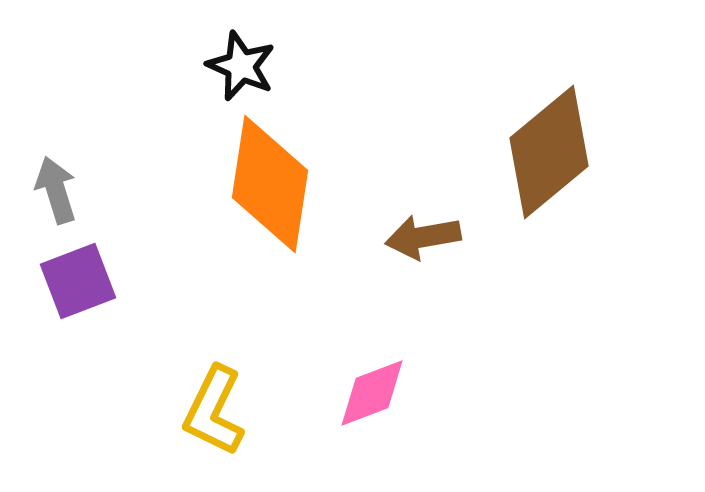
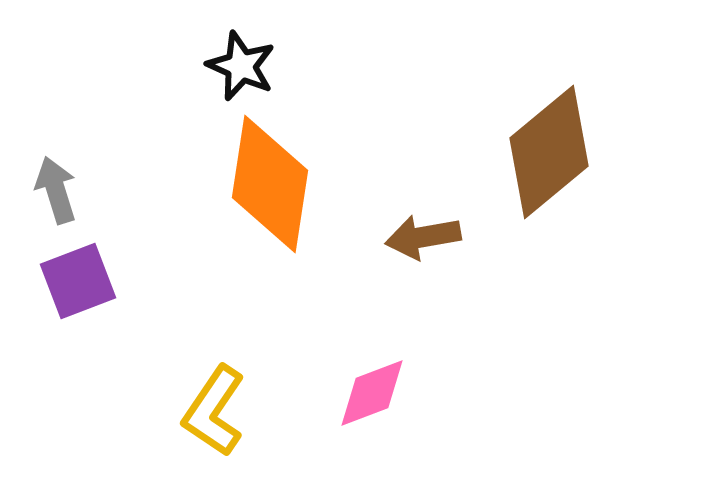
yellow L-shape: rotated 8 degrees clockwise
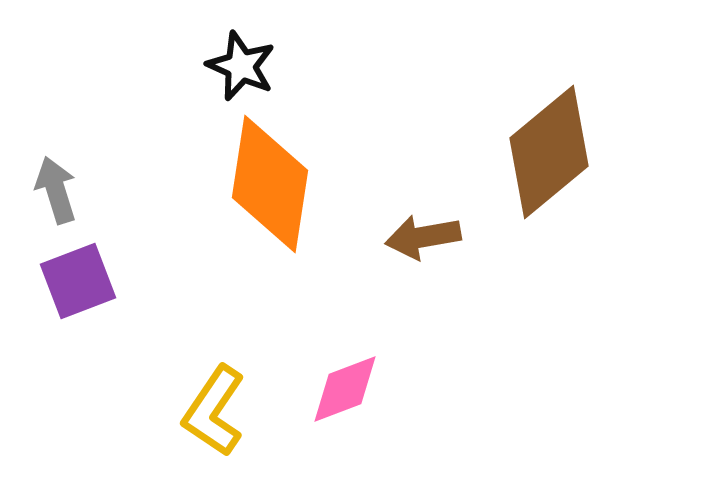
pink diamond: moved 27 px left, 4 px up
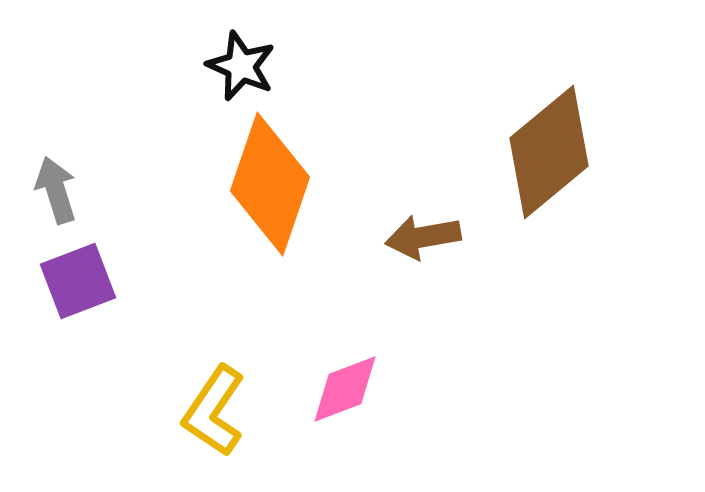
orange diamond: rotated 10 degrees clockwise
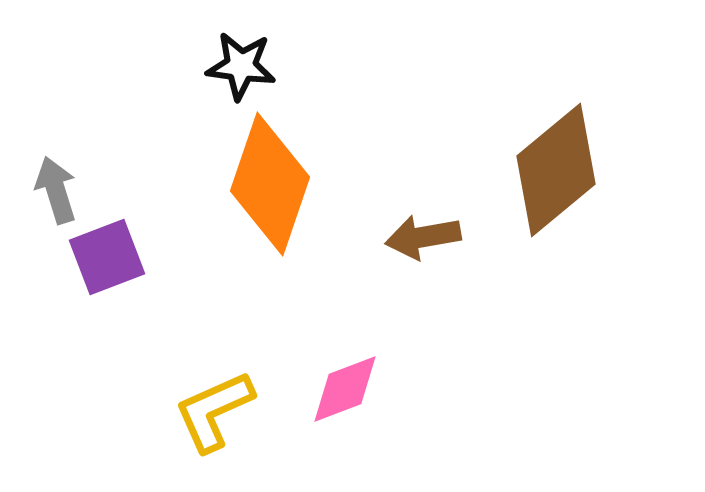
black star: rotated 16 degrees counterclockwise
brown diamond: moved 7 px right, 18 px down
purple square: moved 29 px right, 24 px up
yellow L-shape: rotated 32 degrees clockwise
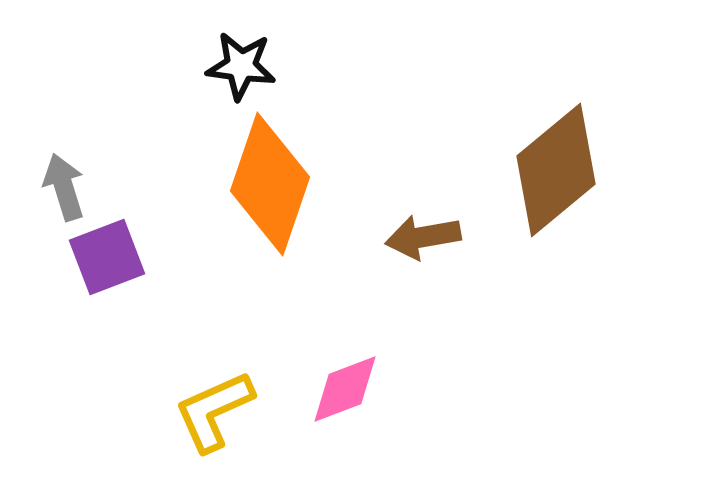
gray arrow: moved 8 px right, 3 px up
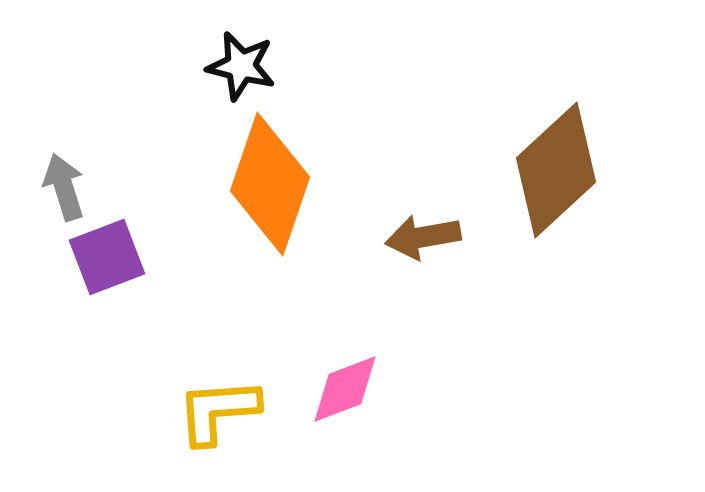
black star: rotated 6 degrees clockwise
brown diamond: rotated 3 degrees counterclockwise
yellow L-shape: moved 4 px right; rotated 20 degrees clockwise
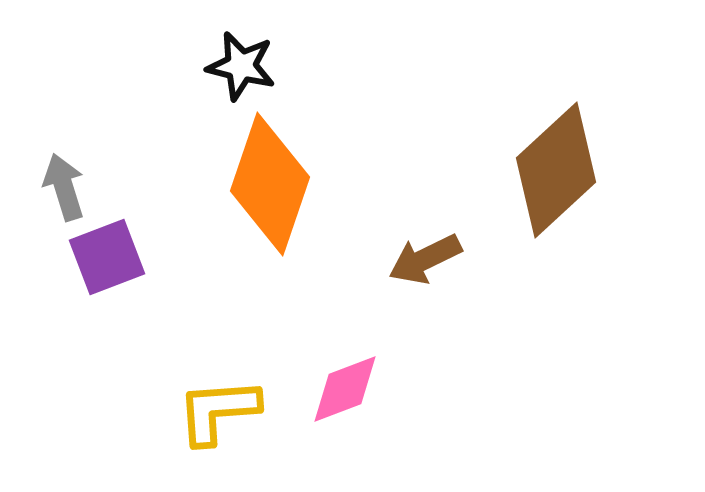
brown arrow: moved 2 px right, 22 px down; rotated 16 degrees counterclockwise
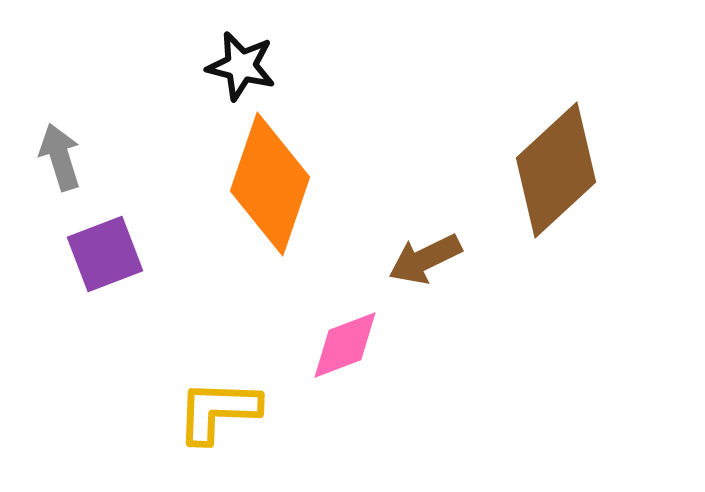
gray arrow: moved 4 px left, 30 px up
purple square: moved 2 px left, 3 px up
pink diamond: moved 44 px up
yellow L-shape: rotated 6 degrees clockwise
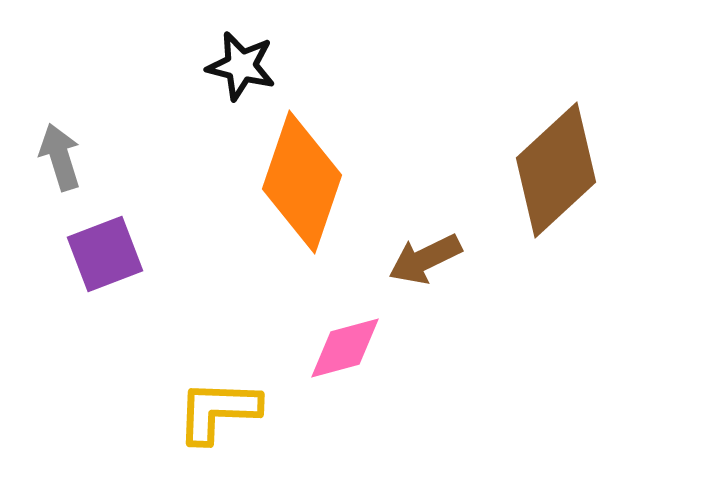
orange diamond: moved 32 px right, 2 px up
pink diamond: moved 3 px down; rotated 6 degrees clockwise
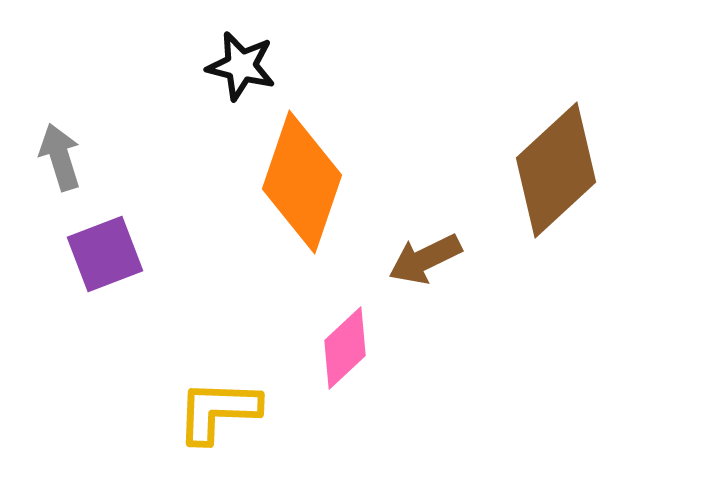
pink diamond: rotated 28 degrees counterclockwise
